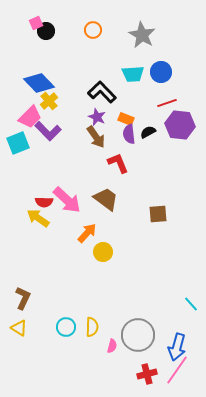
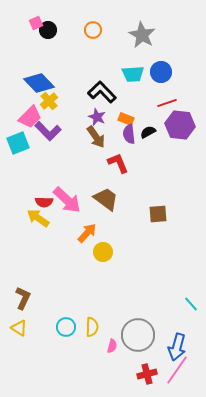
black circle: moved 2 px right, 1 px up
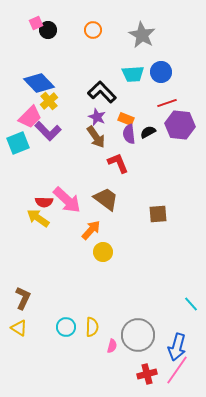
orange arrow: moved 4 px right, 3 px up
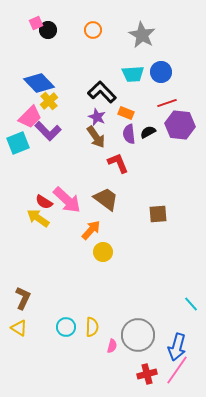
orange rectangle: moved 6 px up
red semicircle: rotated 30 degrees clockwise
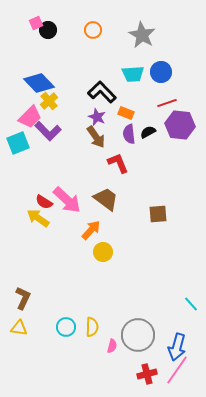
yellow triangle: rotated 24 degrees counterclockwise
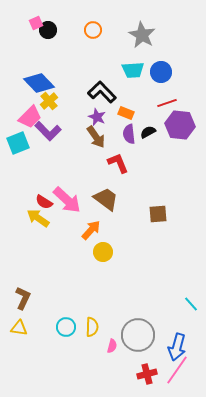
cyan trapezoid: moved 4 px up
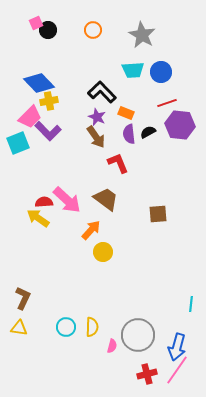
yellow cross: rotated 30 degrees clockwise
red semicircle: rotated 144 degrees clockwise
cyan line: rotated 49 degrees clockwise
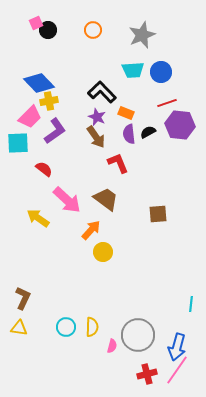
gray star: rotated 20 degrees clockwise
purple L-shape: moved 7 px right; rotated 80 degrees counterclockwise
cyan square: rotated 20 degrees clockwise
red semicircle: moved 33 px up; rotated 42 degrees clockwise
